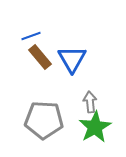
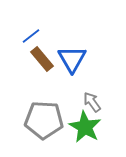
blue line: rotated 18 degrees counterclockwise
brown rectangle: moved 2 px right, 2 px down
gray arrow: moved 2 px right; rotated 30 degrees counterclockwise
green star: moved 10 px left; rotated 12 degrees counterclockwise
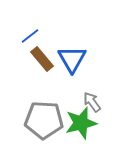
blue line: moved 1 px left
green star: moved 4 px left, 4 px up; rotated 28 degrees clockwise
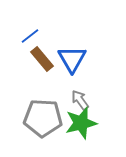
gray arrow: moved 12 px left, 2 px up
gray pentagon: moved 1 px left, 2 px up
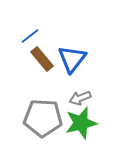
blue triangle: rotated 8 degrees clockwise
gray arrow: moved 2 px up; rotated 75 degrees counterclockwise
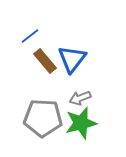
brown rectangle: moved 3 px right, 2 px down
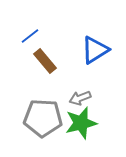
blue triangle: moved 23 px right, 9 px up; rotated 20 degrees clockwise
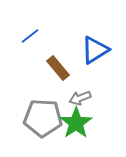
brown rectangle: moved 13 px right, 7 px down
green star: moved 5 px left; rotated 20 degrees counterclockwise
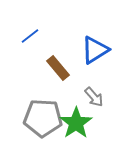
gray arrow: moved 14 px right, 1 px up; rotated 110 degrees counterclockwise
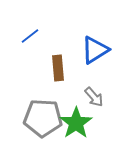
brown rectangle: rotated 35 degrees clockwise
